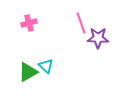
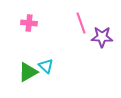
pink cross: rotated 21 degrees clockwise
purple star: moved 4 px right, 1 px up
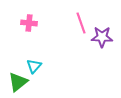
cyan triangle: moved 12 px left; rotated 28 degrees clockwise
green triangle: moved 10 px left, 10 px down; rotated 10 degrees counterclockwise
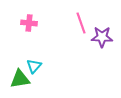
green triangle: moved 2 px right, 3 px up; rotated 30 degrees clockwise
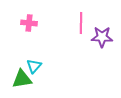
pink line: rotated 20 degrees clockwise
green triangle: moved 2 px right
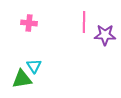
pink line: moved 3 px right, 1 px up
purple star: moved 3 px right, 2 px up
cyan triangle: rotated 14 degrees counterclockwise
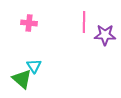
green triangle: rotated 50 degrees clockwise
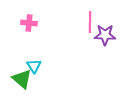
pink line: moved 6 px right
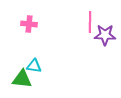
pink cross: moved 1 px down
cyan triangle: rotated 49 degrees counterclockwise
green triangle: rotated 35 degrees counterclockwise
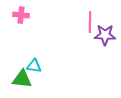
pink cross: moved 8 px left, 9 px up
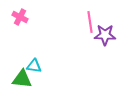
pink cross: moved 1 px left, 2 px down; rotated 21 degrees clockwise
pink line: rotated 10 degrees counterclockwise
